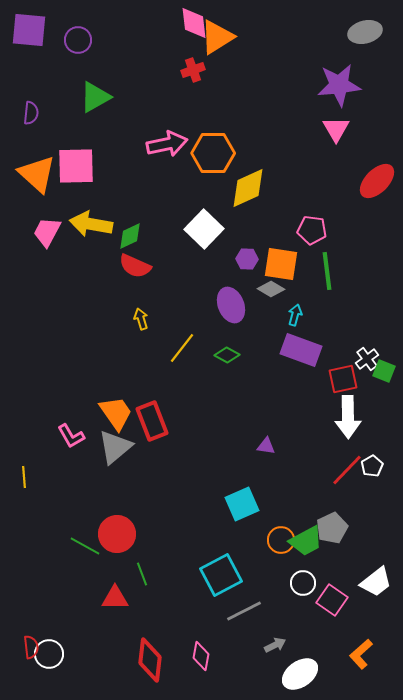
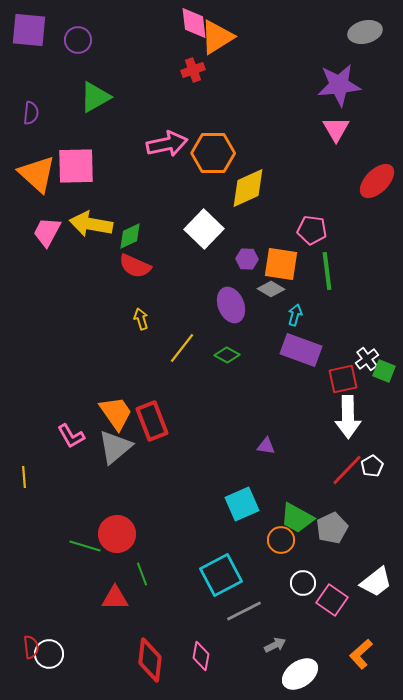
green trapezoid at (306, 541): moved 9 px left, 23 px up; rotated 57 degrees clockwise
green line at (85, 546): rotated 12 degrees counterclockwise
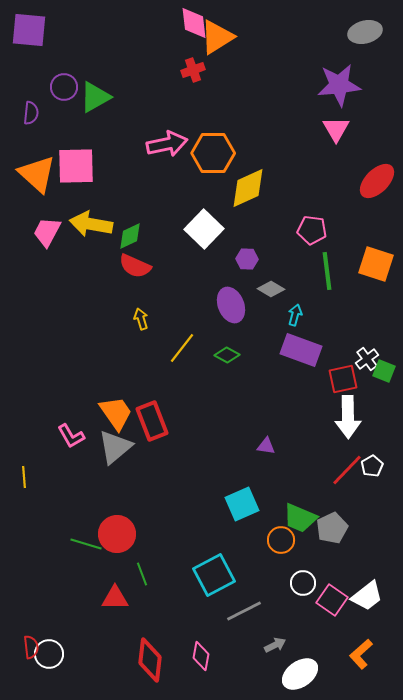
purple circle at (78, 40): moved 14 px left, 47 px down
orange square at (281, 264): moved 95 px right; rotated 9 degrees clockwise
green trapezoid at (297, 518): moved 3 px right; rotated 6 degrees counterclockwise
green line at (85, 546): moved 1 px right, 2 px up
cyan square at (221, 575): moved 7 px left
white trapezoid at (376, 582): moved 9 px left, 14 px down
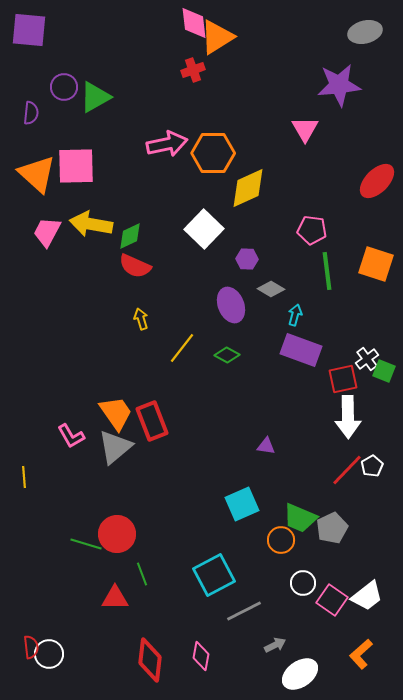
pink triangle at (336, 129): moved 31 px left
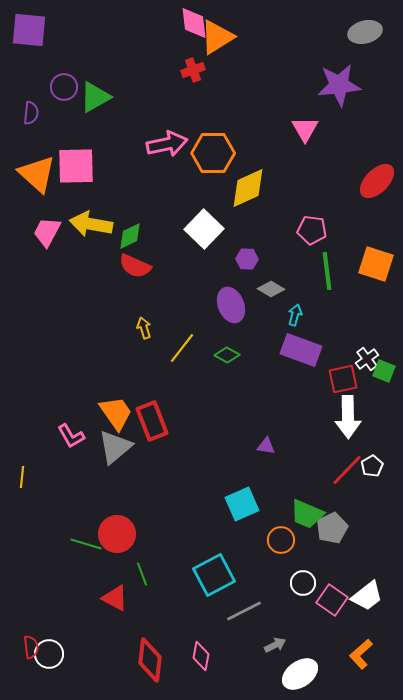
yellow arrow at (141, 319): moved 3 px right, 9 px down
yellow line at (24, 477): moved 2 px left; rotated 10 degrees clockwise
green trapezoid at (300, 518): moved 7 px right, 4 px up
red triangle at (115, 598): rotated 28 degrees clockwise
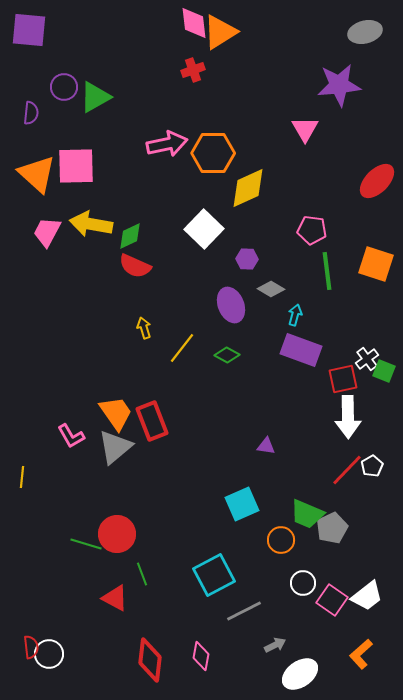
orange triangle at (217, 37): moved 3 px right, 5 px up
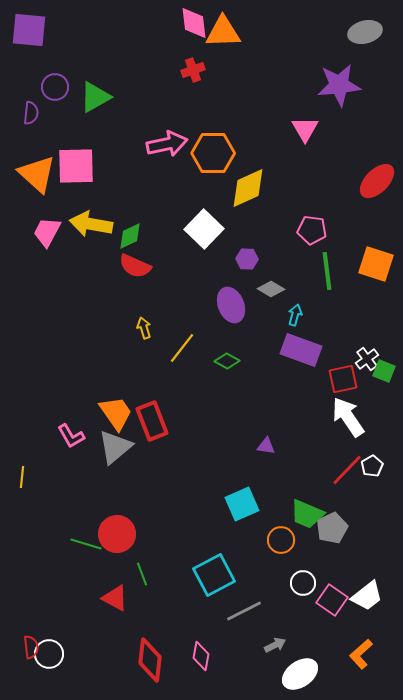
orange triangle at (220, 32): moved 3 px right; rotated 30 degrees clockwise
purple circle at (64, 87): moved 9 px left
green diamond at (227, 355): moved 6 px down
white arrow at (348, 417): rotated 147 degrees clockwise
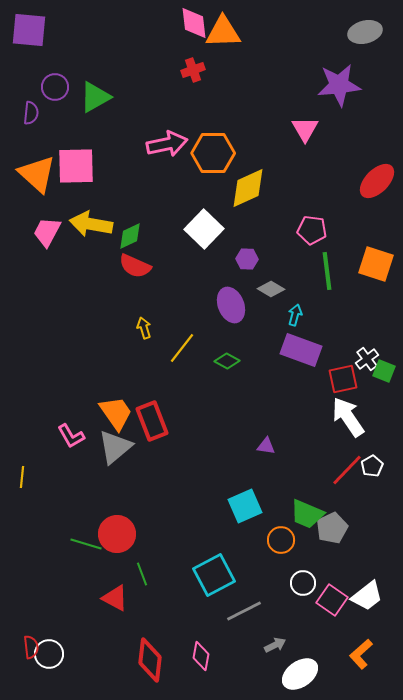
cyan square at (242, 504): moved 3 px right, 2 px down
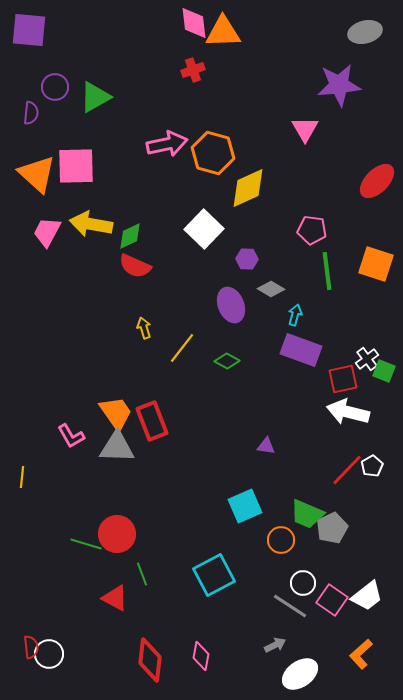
orange hexagon at (213, 153): rotated 15 degrees clockwise
white arrow at (348, 417): moved 5 px up; rotated 42 degrees counterclockwise
gray triangle at (115, 447): moved 2 px right; rotated 42 degrees clockwise
gray line at (244, 611): moved 46 px right, 5 px up; rotated 60 degrees clockwise
